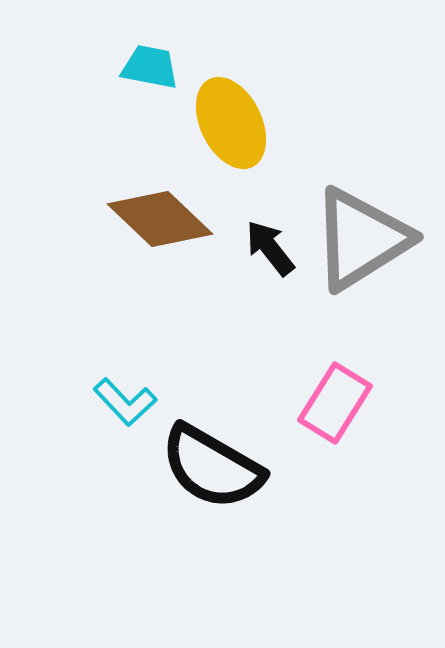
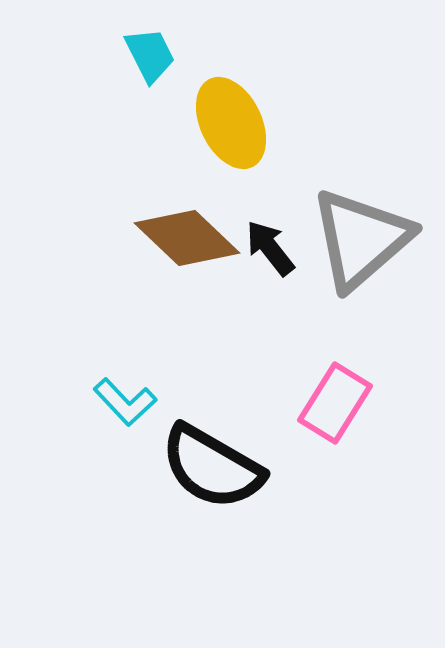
cyan trapezoid: moved 12 px up; rotated 52 degrees clockwise
brown diamond: moved 27 px right, 19 px down
gray triangle: rotated 9 degrees counterclockwise
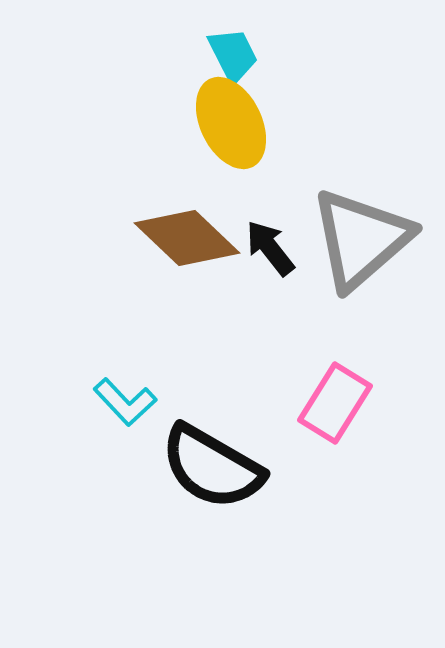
cyan trapezoid: moved 83 px right
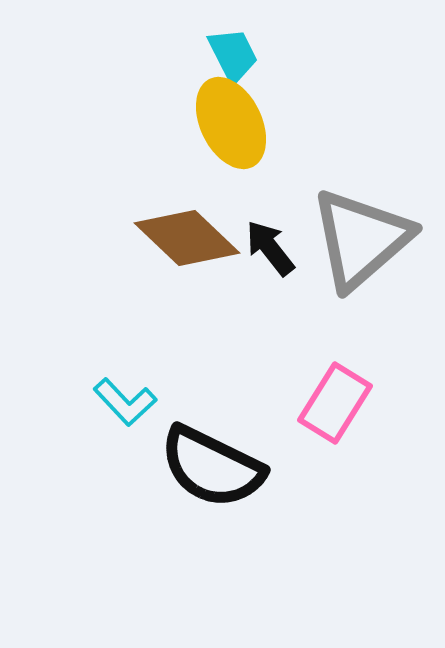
black semicircle: rotated 4 degrees counterclockwise
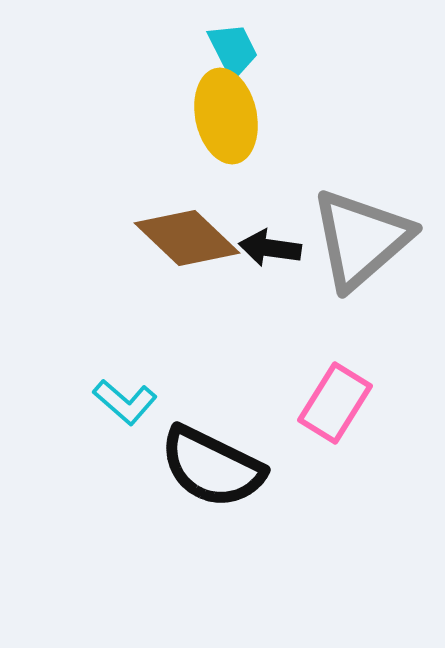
cyan trapezoid: moved 5 px up
yellow ellipse: moved 5 px left, 7 px up; rotated 14 degrees clockwise
black arrow: rotated 44 degrees counterclockwise
cyan L-shape: rotated 6 degrees counterclockwise
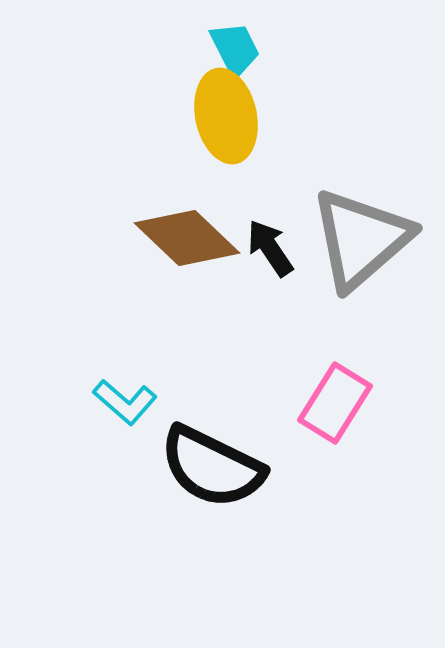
cyan trapezoid: moved 2 px right, 1 px up
black arrow: rotated 48 degrees clockwise
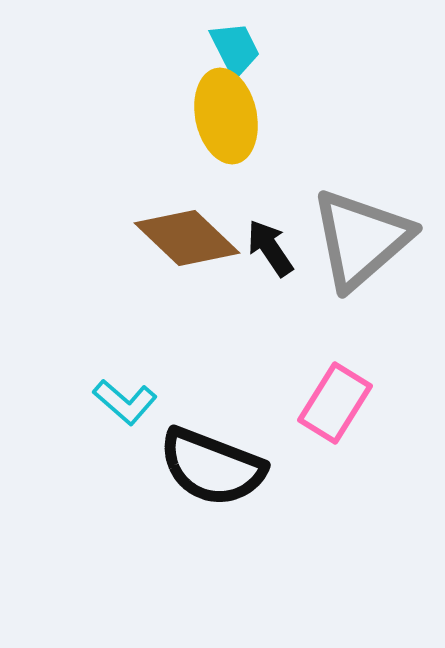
black semicircle: rotated 5 degrees counterclockwise
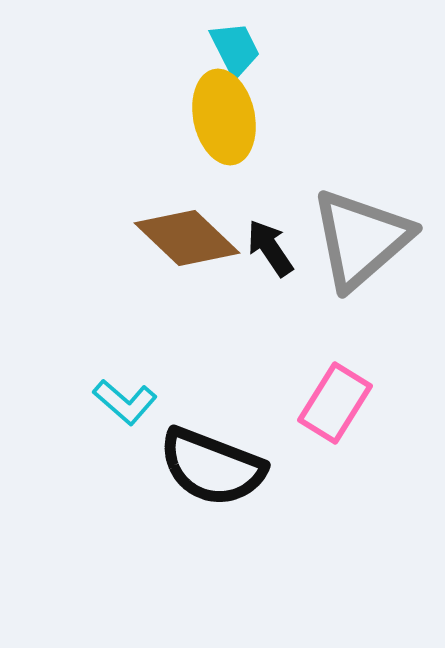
yellow ellipse: moved 2 px left, 1 px down
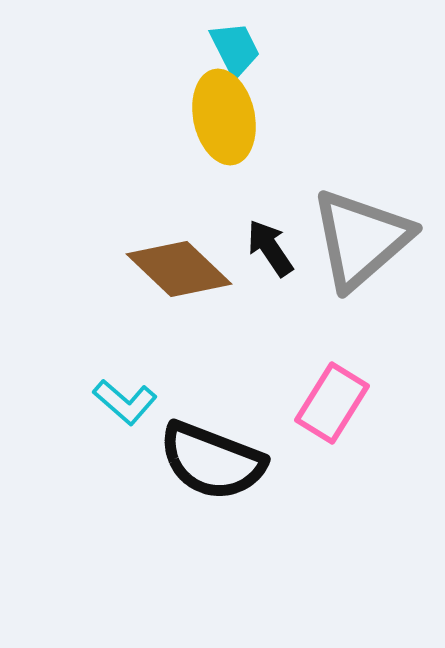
brown diamond: moved 8 px left, 31 px down
pink rectangle: moved 3 px left
black semicircle: moved 6 px up
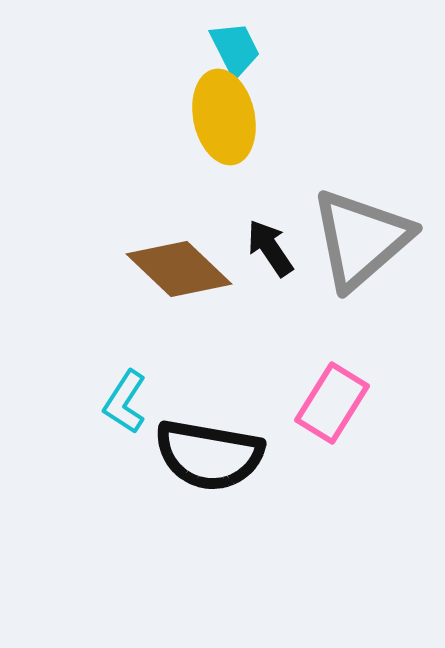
cyan L-shape: rotated 82 degrees clockwise
black semicircle: moved 3 px left, 6 px up; rotated 11 degrees counterclockwise
